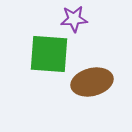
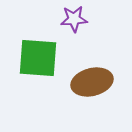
green square: moved 11 px left, 4 px down
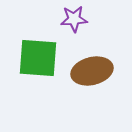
brown ellipse: moved 11 px up
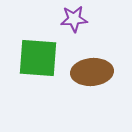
brown ellipse: moved 1 px down; rotated 9 degrees clockwise
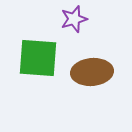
purple star: rotated 12 degrees counterclockwise
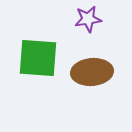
purple star: moved 14 px right; rotated 8 degrees clockwise
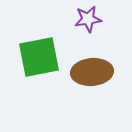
green square: moved 1 px right, 1 px up; rotated 15 degrees counterclockwise
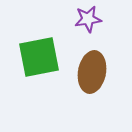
brown ellipse: rotated 75 degrees counterclockwise
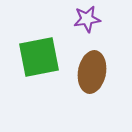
purple star: moved 1 px left
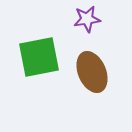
brown ellipse: rotated 33 degrees counterclockwise
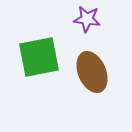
purple star: rotated 16 degrees clockwise
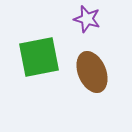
purple star: rotated 8 degrees clockwise
